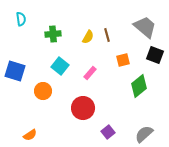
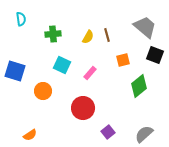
cyan square: moved 2 px right, 1 px up; rotated 12 degrees counterclockwise
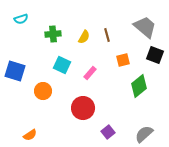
cyan semicircle: rotated 80 degrees clockwise
yellow semicircle: moved 4 px left
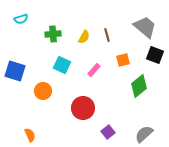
pink rectangle: moved 4 px right, 3 px up
orange semicircle: rotated 80 degrees counterclockwise
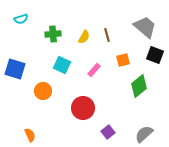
blue square: moved 2 px up
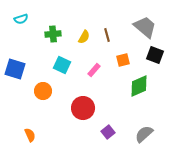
green diamond: rotated 15 degrees clockwise
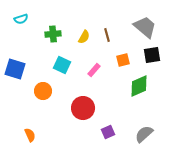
black square: moved 3 px left; rotated 30 degrees counterclockwise
purple square: rotated 16 degrees clockwise
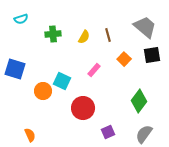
brown line: moved 1 px right
orange square: moved 1 px right, 1 px up; rotated 32 degrees counterclockwise
cyan square: moved 16 px down
green diamond: moved 15 px down; rotated 30 degrees counterclockwise
gray semicircle: rotated 12 degrees counterclockwise
